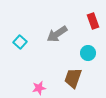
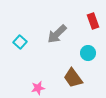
gray arrow: rotated 10 degrees counterclockwise
brown trapezoid: rotated 55 degrees counterclockwise
pink star: moved 1 px left
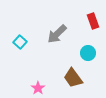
pink star: rotated 24 degrees counterclockwise
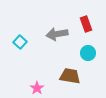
red rectangle: moved 7 px left, 3 px down
gray arrow: rotated 35 degrees clockwise
brown trapezoid: moved 3 px left, 2 px up; rotated 135 degrees clockwise
pink star: moved 1 px left
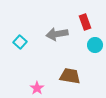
red rectangle: moved 1 px left, 2 px up
cyan circle: moved 7 px right, 8 px up
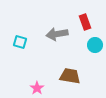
cyan square: rotated 24 degrees counterclockwise
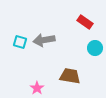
red rectangle: rotated 35 degrees counterclockwise
gray arrow: moved 13 px left, 6 px down
cyan circle: moved 3 px down
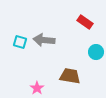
gray arrow: rotated 15 degrees clockwise
cyan circle: moved 1 px right, 4 px down
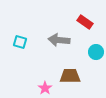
gray arrow: moved 15 px right
brown trapezoid: rotated 10 degrees counterclockwise
pink star: moved 8 px right
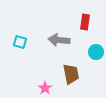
red rectangle: rotated 63 degrees clockwise
brown trapezoid: moved 1 px right, 2 px up; rotated 80 degrees clockwise
